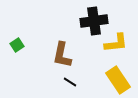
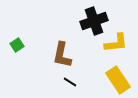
black cross: rotated 12 degrees counterclockwise
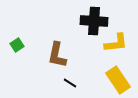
black cross: rotated 24 degrees clockwise
brown L-shape: moved 5 px left
black line: moved 1 px down
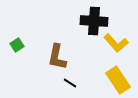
yellow L-shape: rotated 55 degrees clockwise
brown L-shape: moved 2 px down
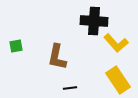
green square: moved 1 px left, 1 px down; rotated 24 degrees clockwise
black line: moved 5 px down; rotated 40 degrees counterclockwise
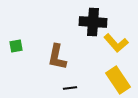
black cross: moved 1 px left, 1 px down
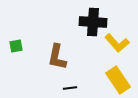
yellow L-shape: moved 1 px right
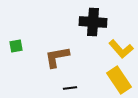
yellow L-shape: moved 4 px right, 6 px down
brown L-shape: rotated 68 degrees clockwise
yellow rectangle: moved 1 px right
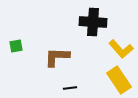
brown L-shape: rotated 12 degrees clockwise
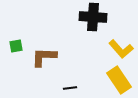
black cross: moved 5 px up
brown L-shape: moved 13 px left
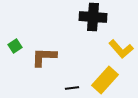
green square: moved 1 px left; rotated 24 degrees counterclockwise
yellow rectangle: moved 14 px left; rotated 76 degrees clockwise
black line: moved 2 px right
